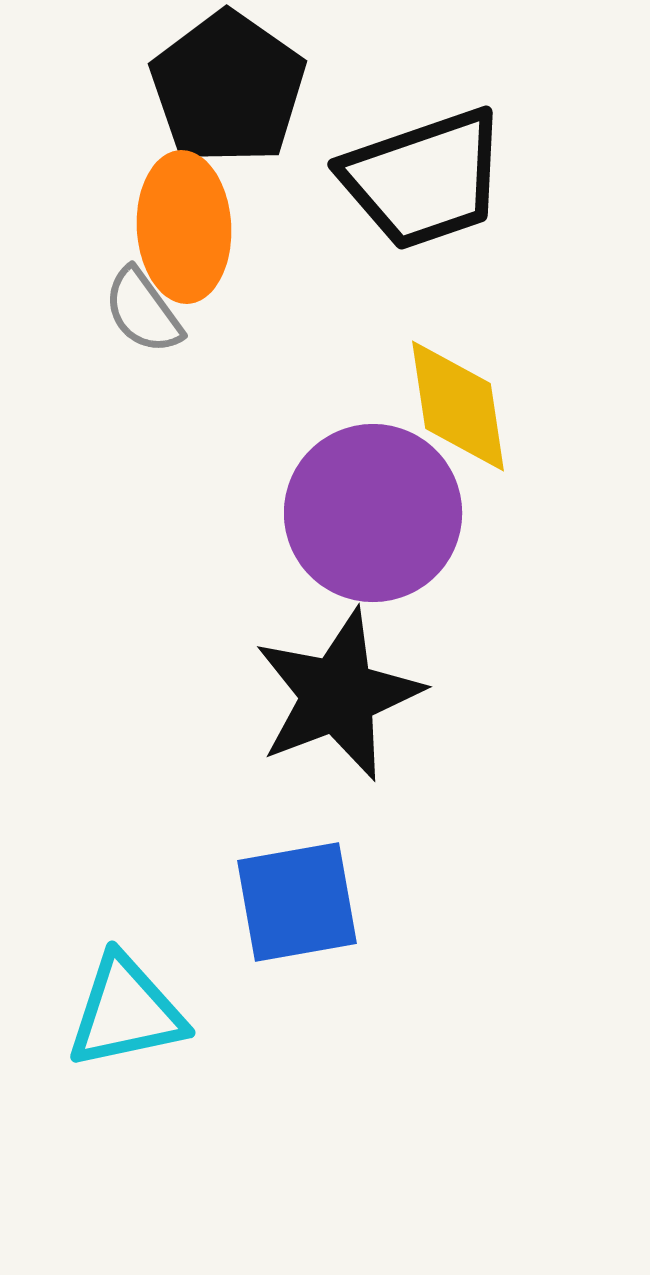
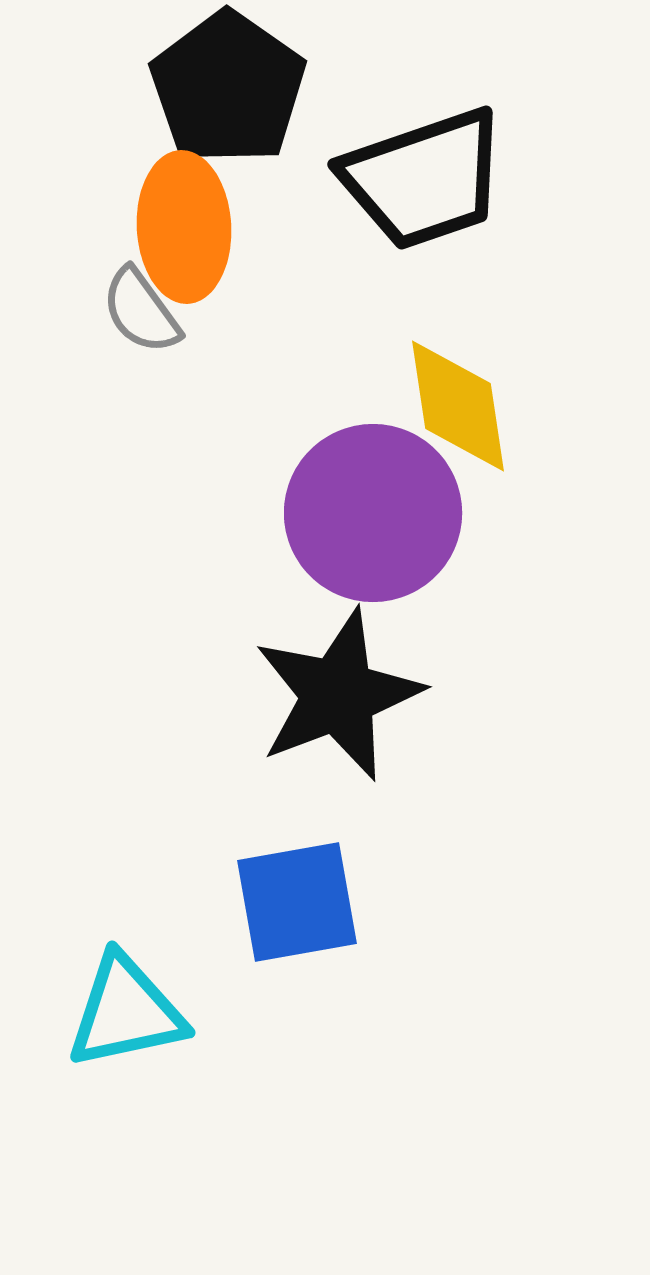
gray semicircle: moved 2 px left
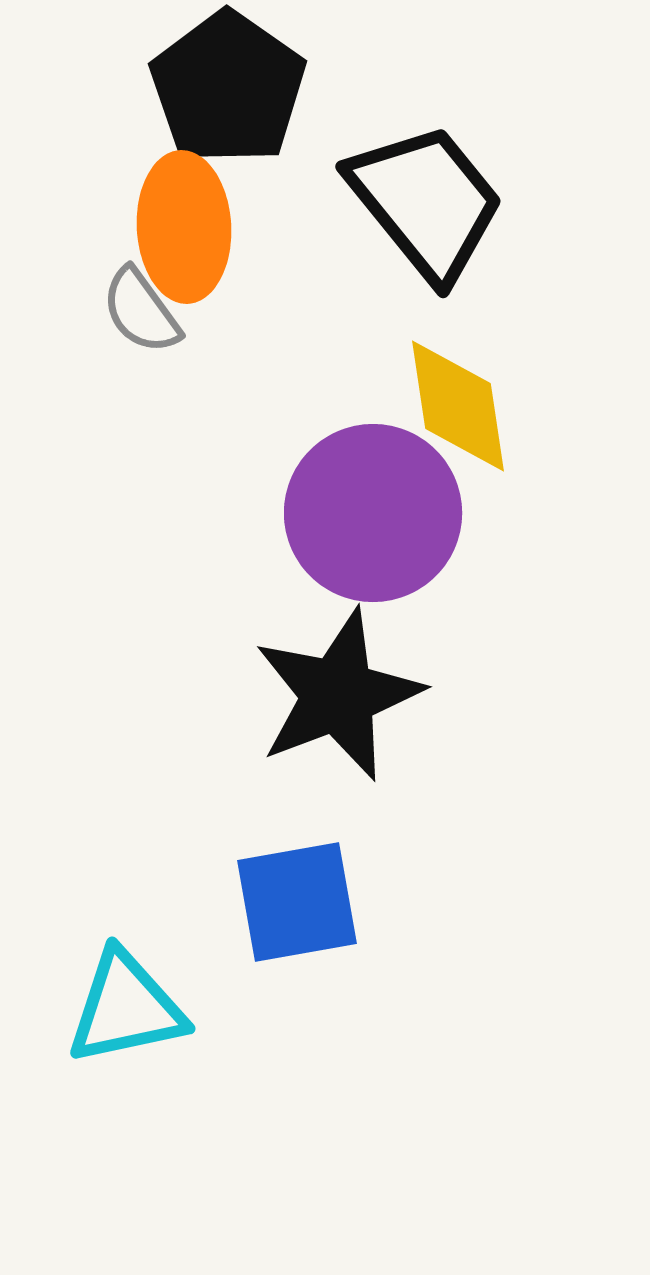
black trapezoid: moved 2 px right, 23 px down; rotated 110 degrees counterclockwise
cyan triangle: moved 4 px up
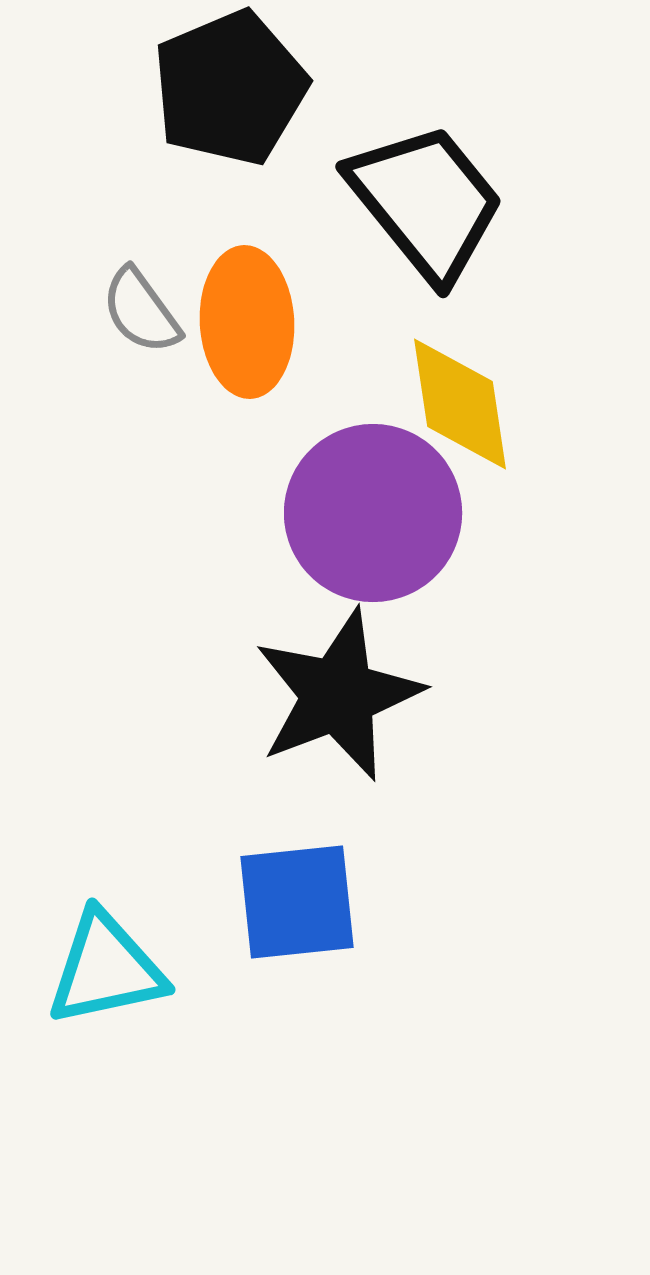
black pentagon: moved 2 px right; rotated 14 degrees clockwise
orange ellipse: moved 63 px right, 95 px down
yellow diamond: moved 2 px right, 2 px up
blue square: rotated 4 degrees clockwise
cyan triangle: moved 20 px left, 39 px up
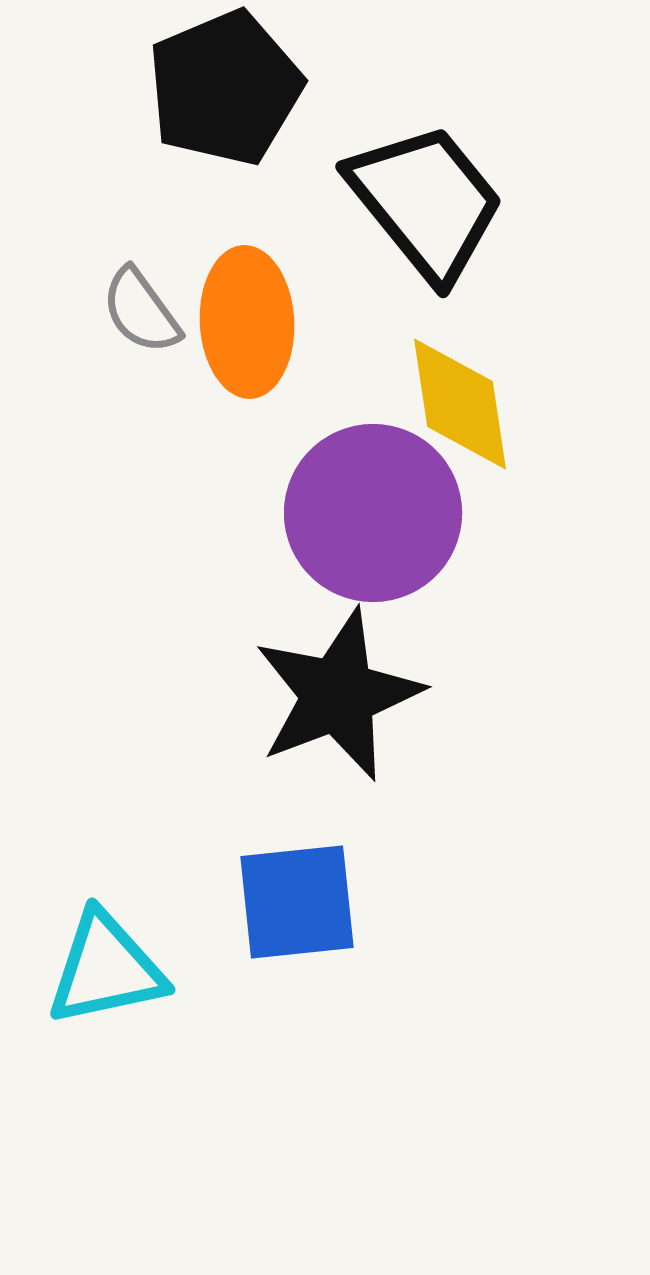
black pentagon: moved 5 px left
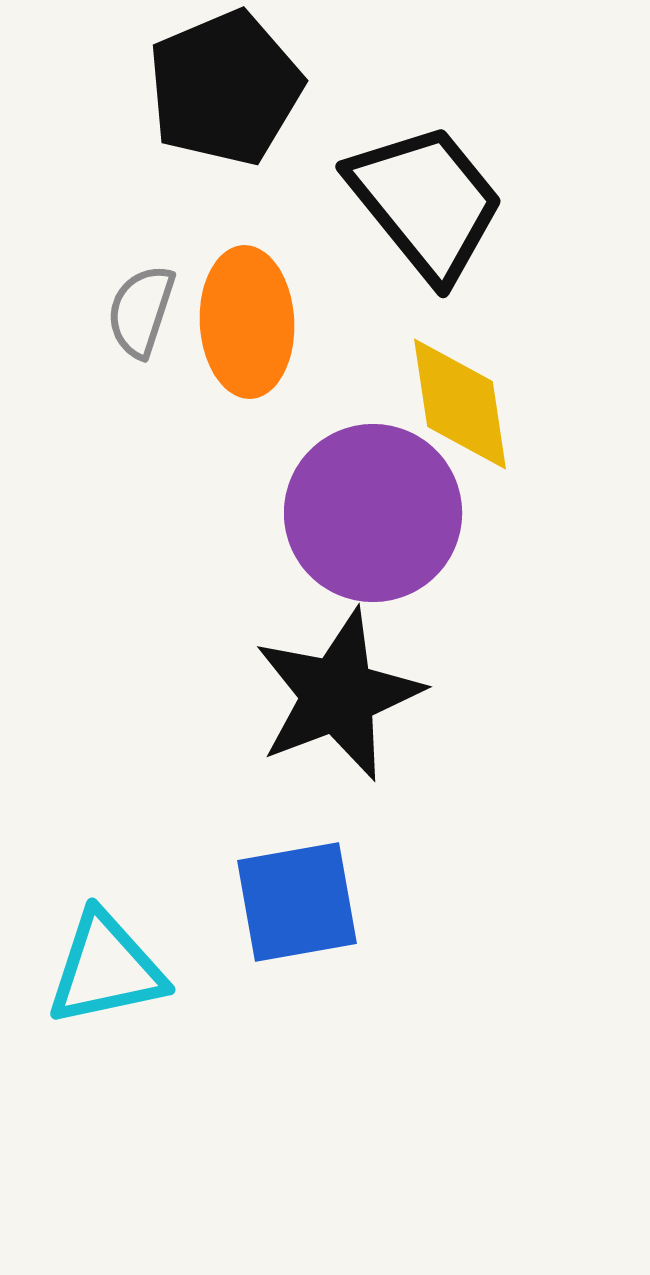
gray semicircle: rotated 54 degrees clockwise
blue square: rotated 4 degrees counterclockwise
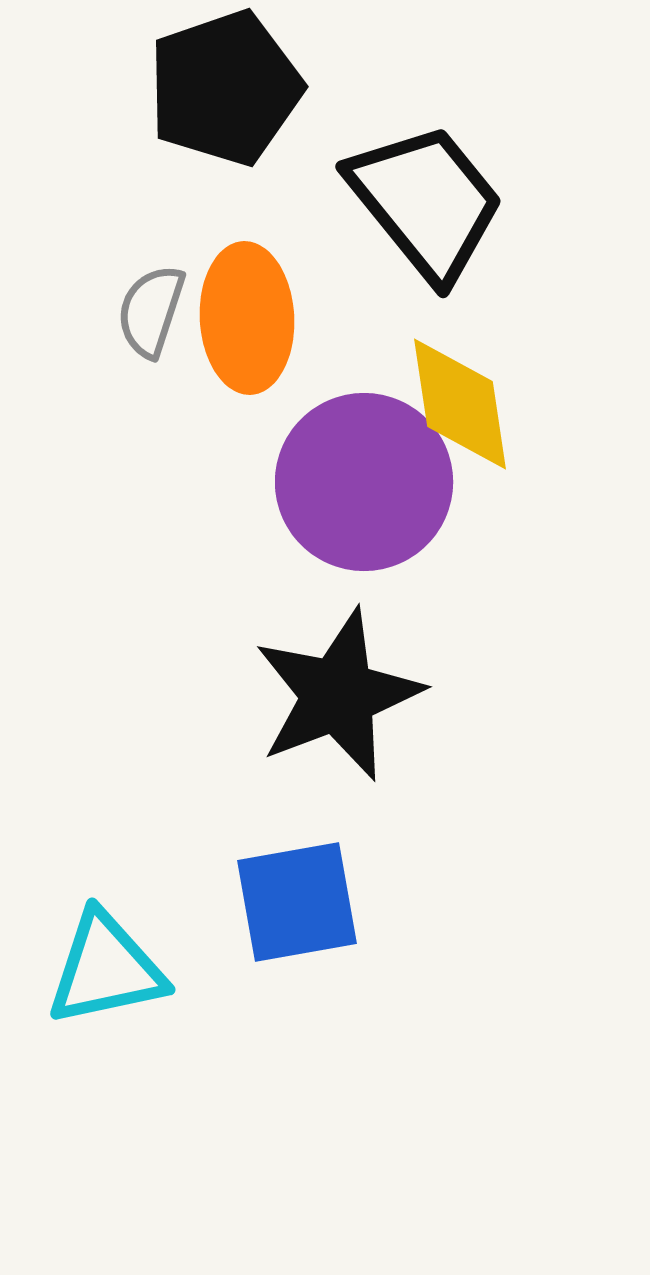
black pentagon: rotated 4 degrees clockwise
gray semicircle: moved 10 px right
orange ellipse: moved 4 px up
purple circle: moved 9 px left, 31 px up
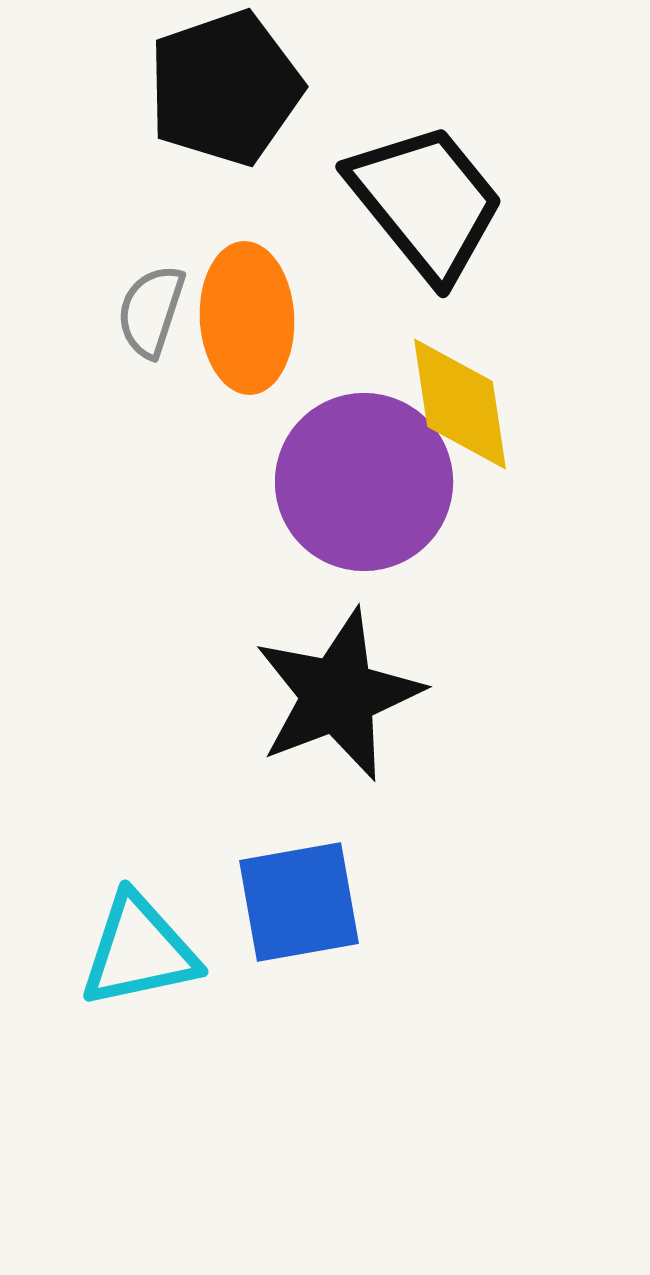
blue square: moved 2 px right
cyan triangle: moved 33 px right, 18 px up
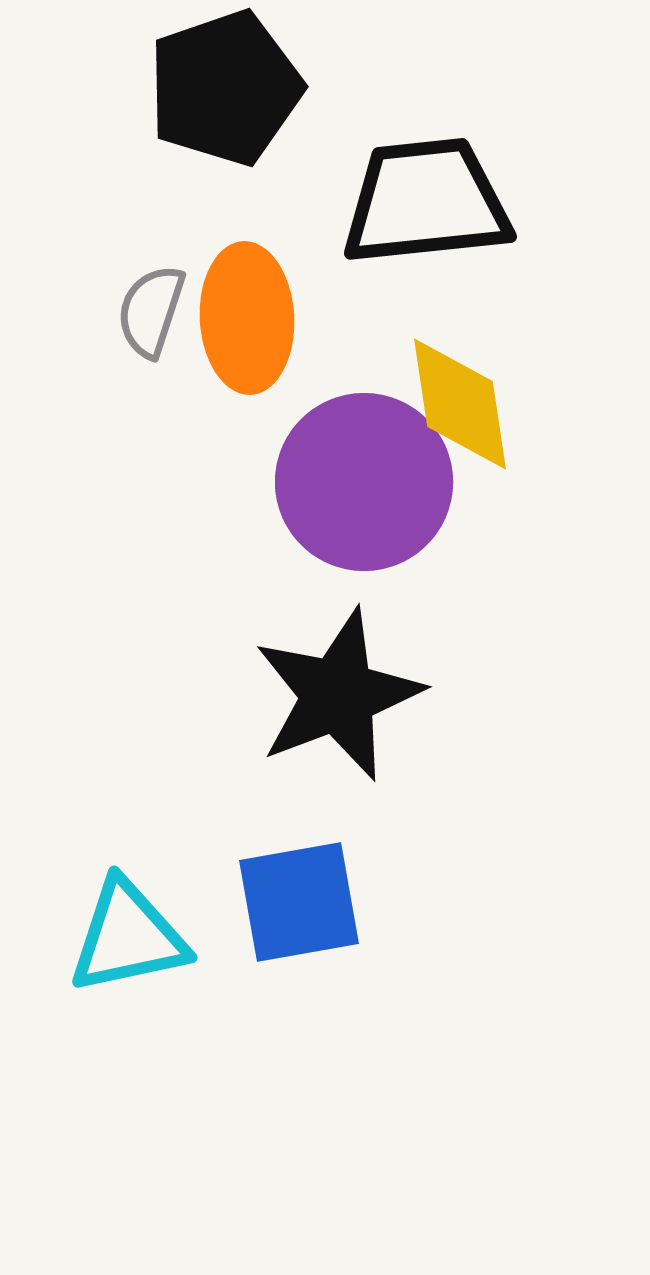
black trapezoid: rotated 57 degrees counterclockwise
cyan triangle: moved 11 px left, 14 px up
